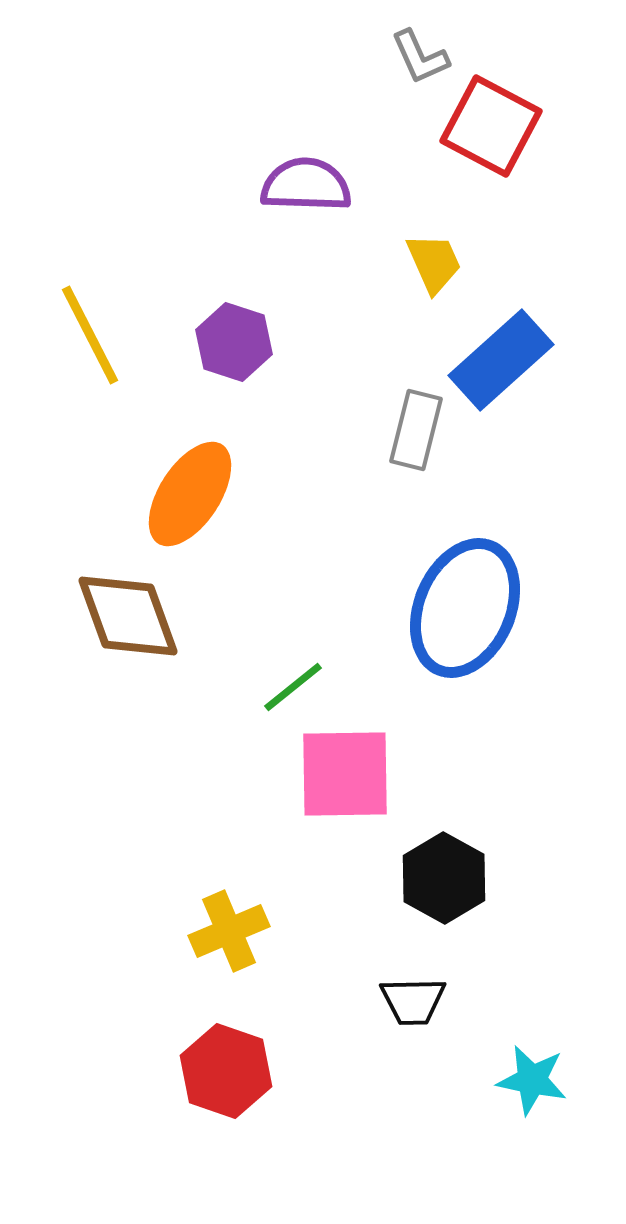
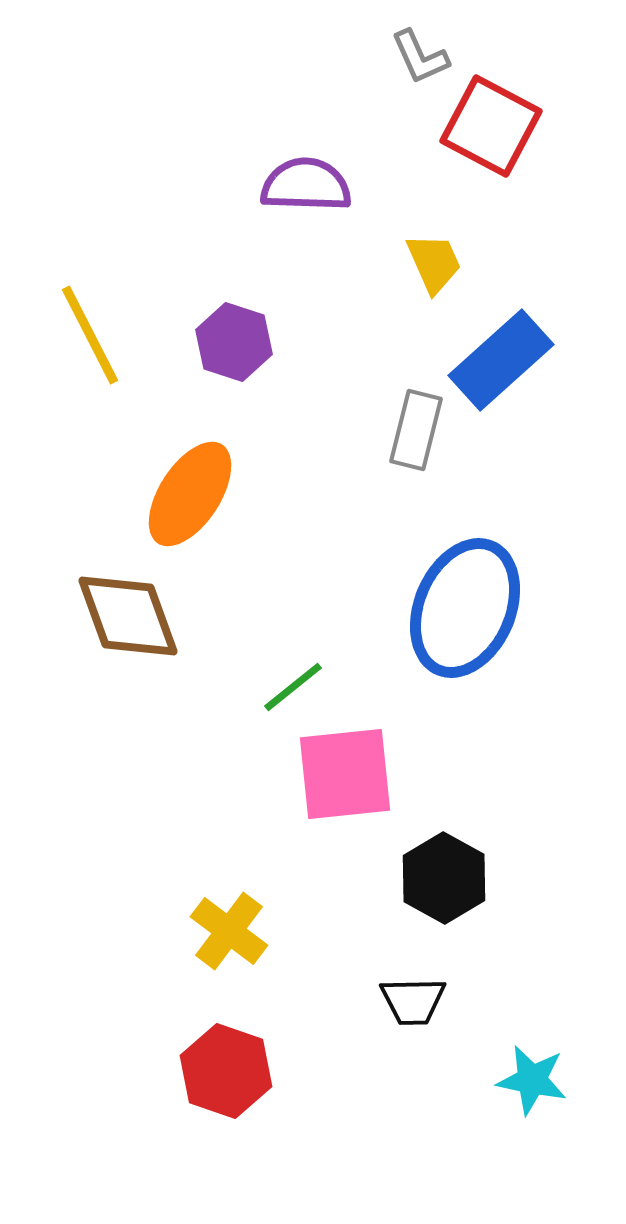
pink square: rotated 5 degrees counterclockwise
yellow cross: rotated 30 degrees counterclockwise
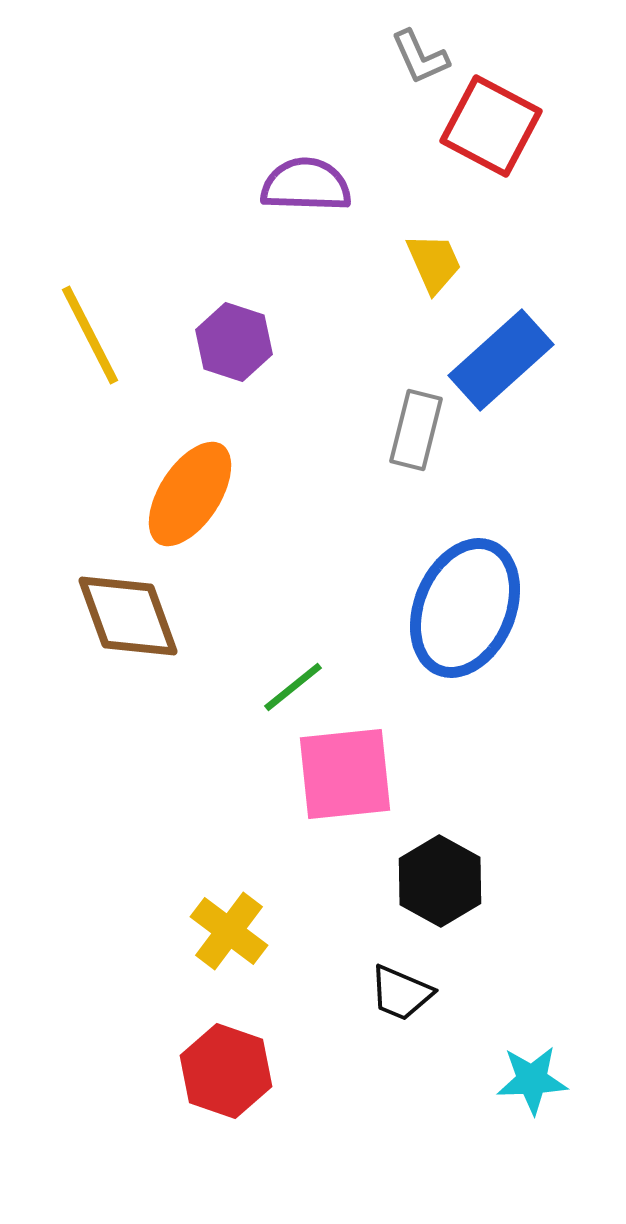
black hexagon: moved 4 px left, 3 px down
black trapezoid: moved 12 px left, 8 px up; rotated 24 degrees clockwise
cyan star: rotated 14 degrees counterclockwise
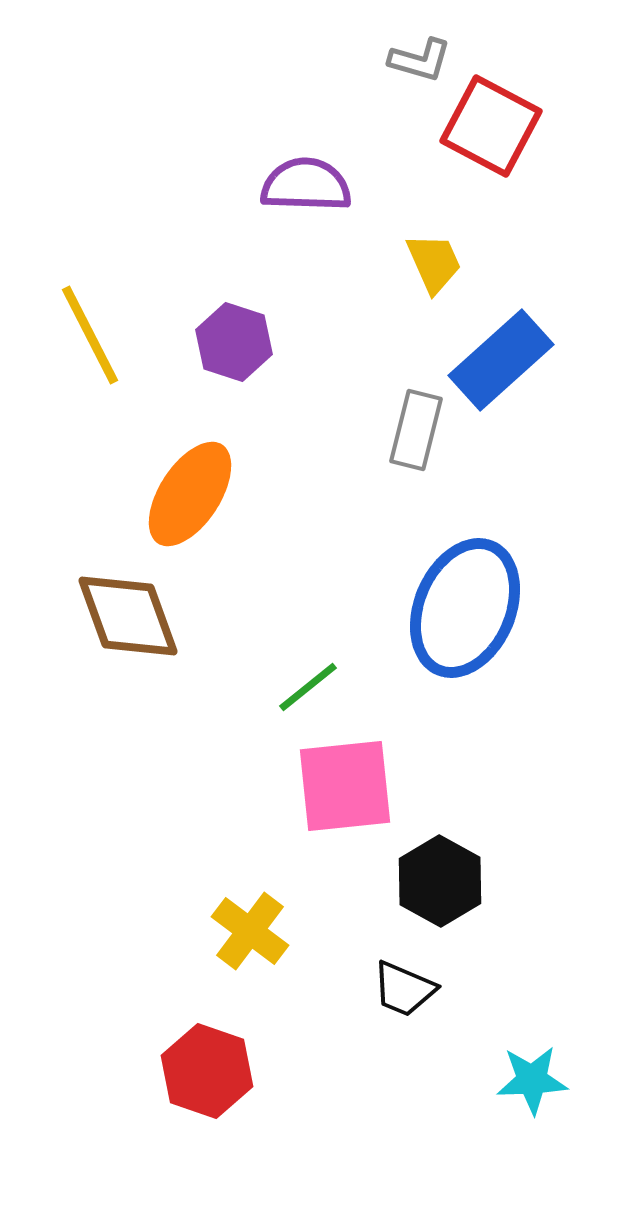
gray L-shape: moved 3 px down; rotated 50 degrees counterclockwise
green line: moved 15 px right
pink square: moved 12 px down
yellow cross: moved 21 px right
black trapezoid: moved 3 px right, 4 px up
red hexagon: moved 19 px left
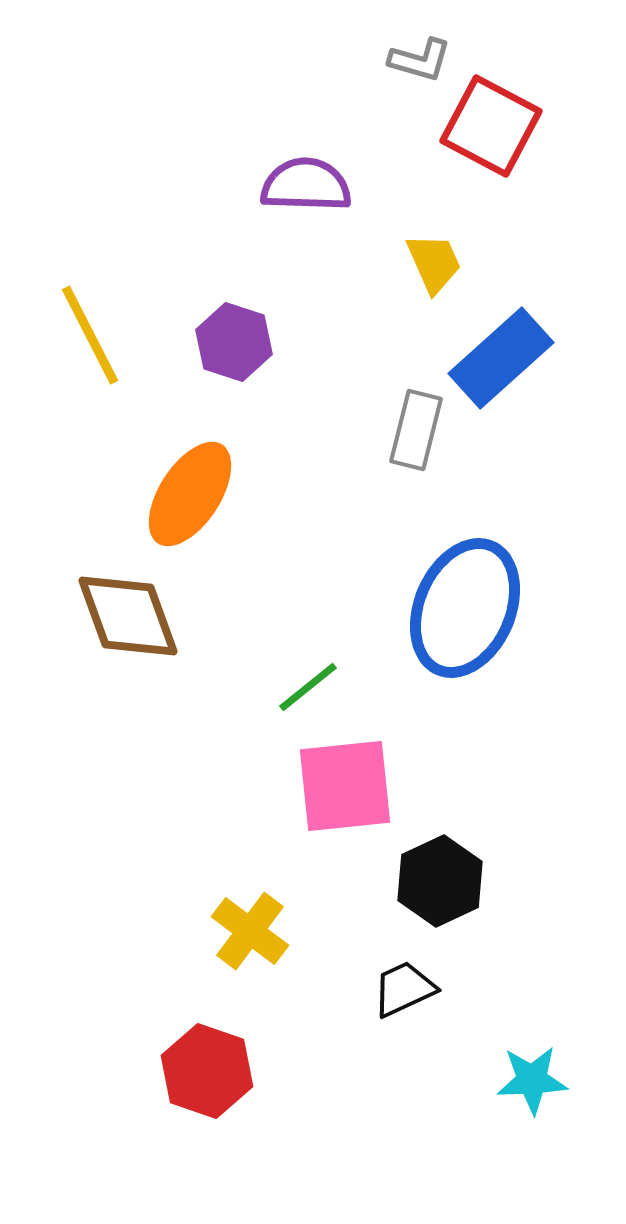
blue rectangle: moved 2 px up
black hexagon: rotated 6 degrees clockwise
black trapezoid: rotated 132 degrees clockwise
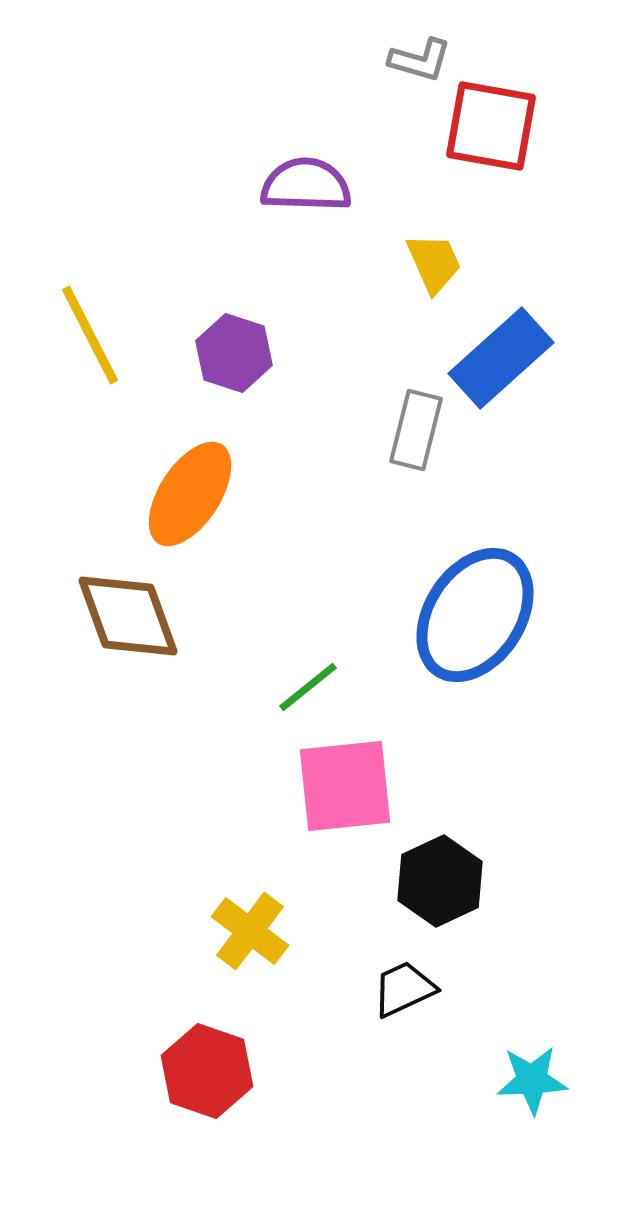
red square: rotated 18 degrees counterclockwise
purple hexagon: moved 11 px down
blue ellipse: moved 10 px right, 7 px down; rotated 10 degrees clockwise
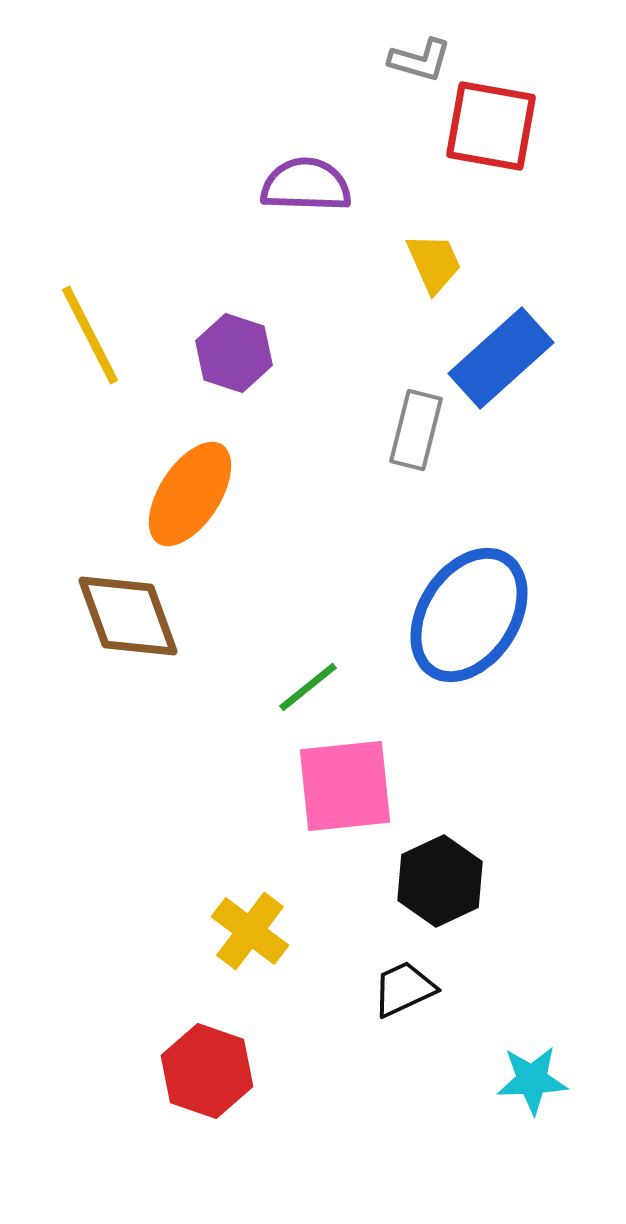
blue ellipse: moved 6 px left
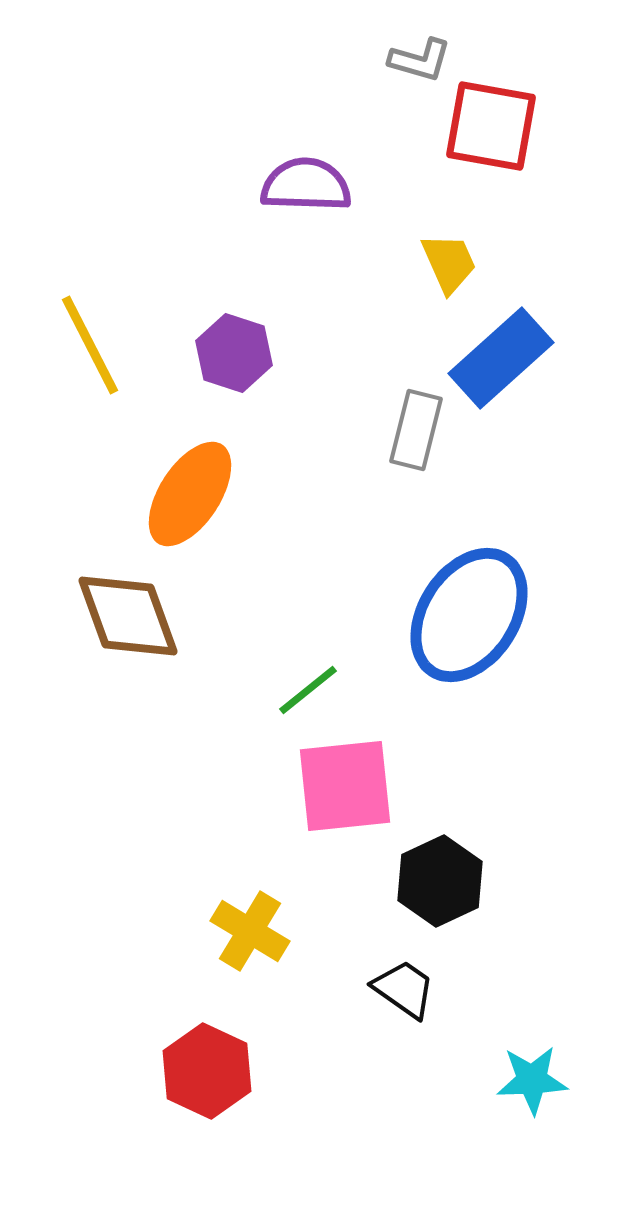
yellow trapezoid: moved 15 px right
yellow line: moved 10 px down
green line: moved 3 px down
yellow cross: rotated 6 degrees counterclockwise
black trapezoid: rotated 60 degrees clockwise
red hexagon: rotated 6 degrees clockwise
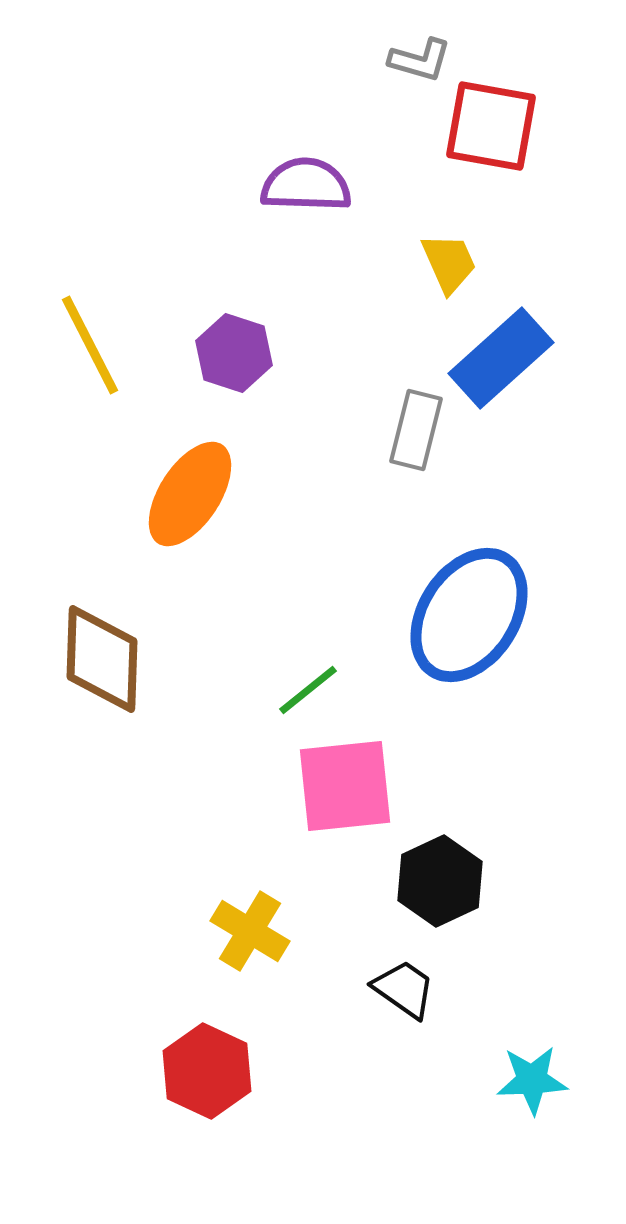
brown diamond: moved 26 px left, 43 px down; rotated 22 degrees clockwise
